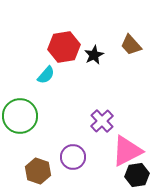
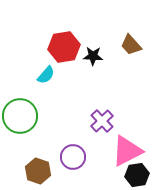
black star: moved 1 px left, 1 px down; rotated 30 degrees clockwise
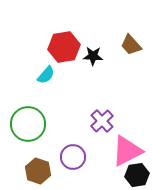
green circle: moved 8 px right, 8 px down
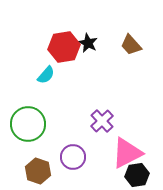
black star: moved 5 px left, 13 px up; rotated 24 degrees clockwise
pink triangle: moved 2 px down
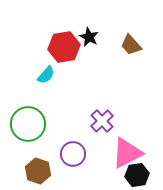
black star: moved 1 px right, 6 px up
purple circle: moved 3 px up
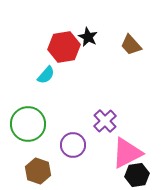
black star: moved 1 px left
purple cross: moved 3 px right
purple circle: moved 9 px up
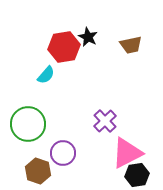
brown trapezoid: rotated 60 degrees counterclockwise
purple circle: moved 10 px left, 8 px down
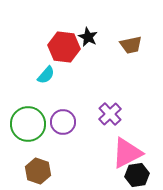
red hexagon: rotated 16 degrees clockwise
purple cross: moved 5 px right, 7 px up
purple circle: moved 31 px up
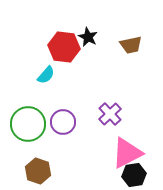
black hexagon: moved 3 px left
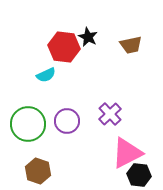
cyan semicircle: rotated 24 degrees clockwise
purple circle: moved 4 px right, 1 px up
black hexagon: moved 5 px right; rotated 15 degrees clockwise
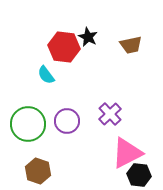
cyan semicircle: rotated 78 degrees clockwise
